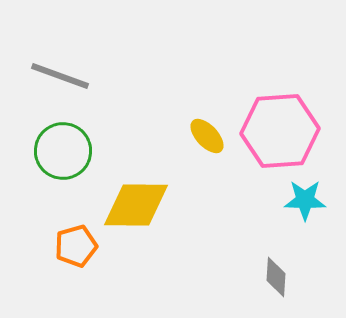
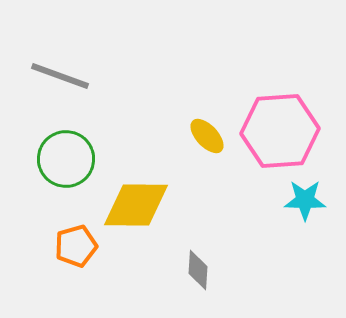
green circle: moved 3 px right, 8 px down
gray diamond: moved 78 px left, 7 px up
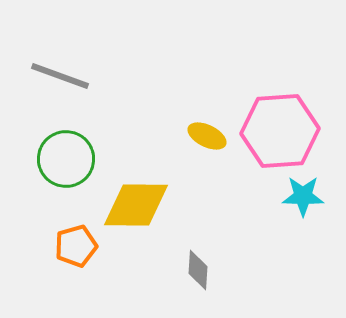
yellow ellipse: rotated 21 degrees counterclockwise
cyan star: moved 2 px left, 4 px up
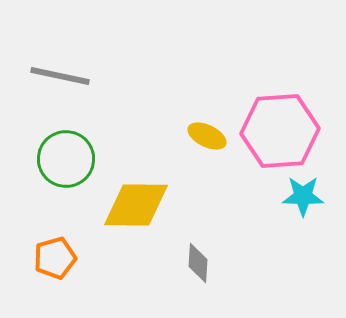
gray line: rotated 8 degrees counterclockwise
orange pentagon: moved 21 px left, 12 px down
gray diamond: moved 7 px up
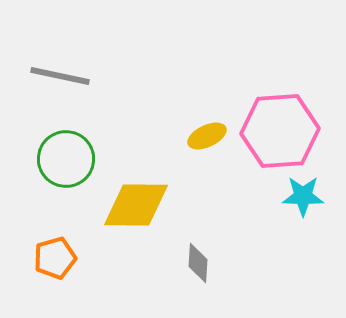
yellow ellipse: rotated 51 degrees counterclockwise
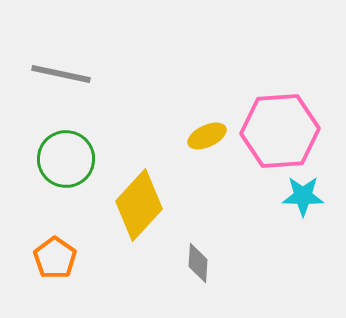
gray line: moved 1 px right, 2 px up
yellow diamond: moved 3 px right; rotated 48 degrees counterclockwise
orange pentagon: rotated 21 degrees counterclockwise
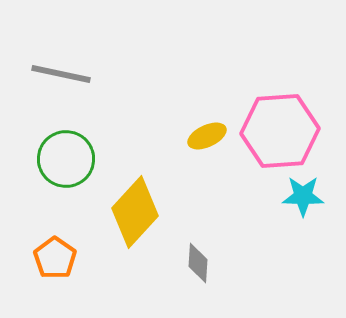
yellow diamond: moved 4 px left, 7 px down
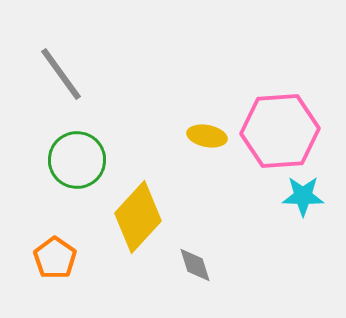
gray line: rotated 42 degrees clockwise
yellow ellipse: rotated 36 degrees clockwise
green circle: moved 11 px right, 1 px down
yellow diamond: moved 3 px right, 5 px down
gray diamond: moved 3 px left, 2 px down; rotated 21 degrees counterclockwise
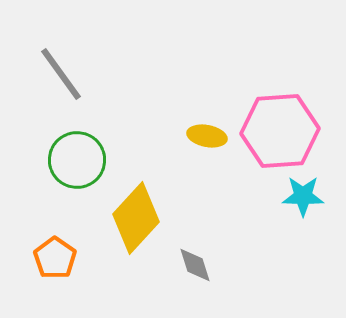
yellow diamond: moved 2 px left, 1 px down
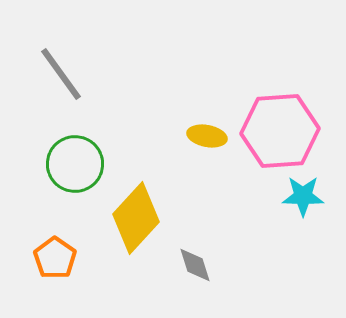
green circle: moved 2 px left, 4 px down
